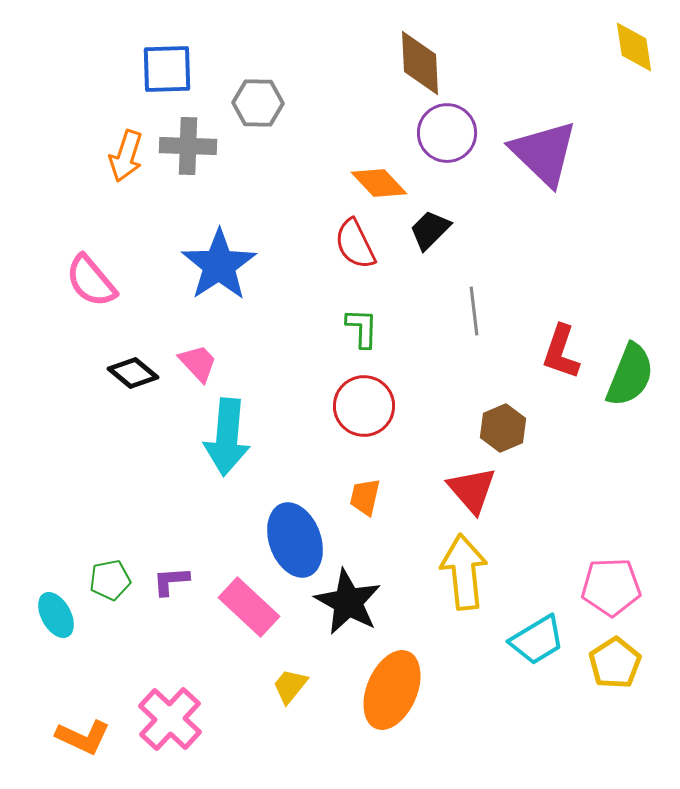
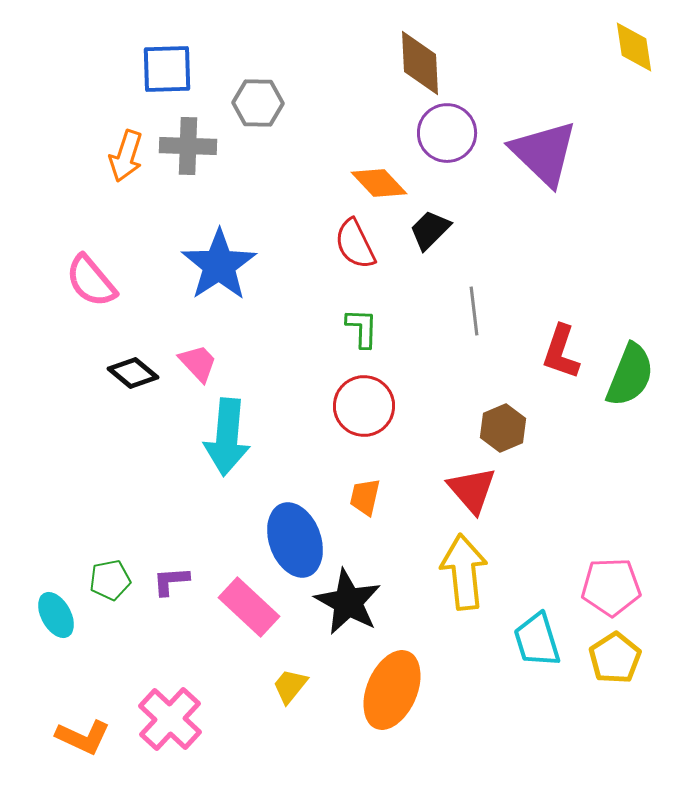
cyan trapezoid: rotated 104 degrees clockwise
yellow pentagon: moved 5 px up
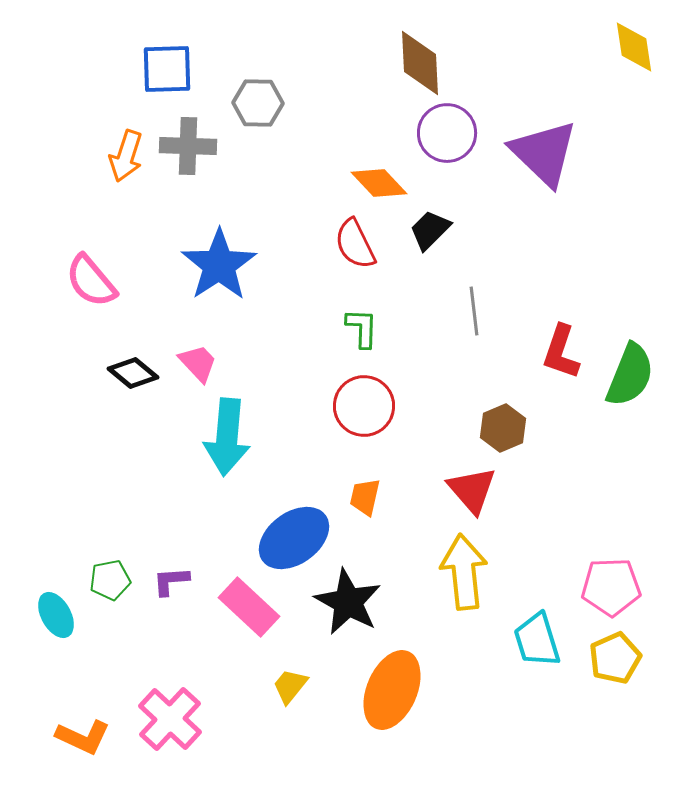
blue ellipse: moved 1 px left, 2 px up; rotated 74 degrees clockwise
yellow pentagon: rotated 9 degrees clockwise
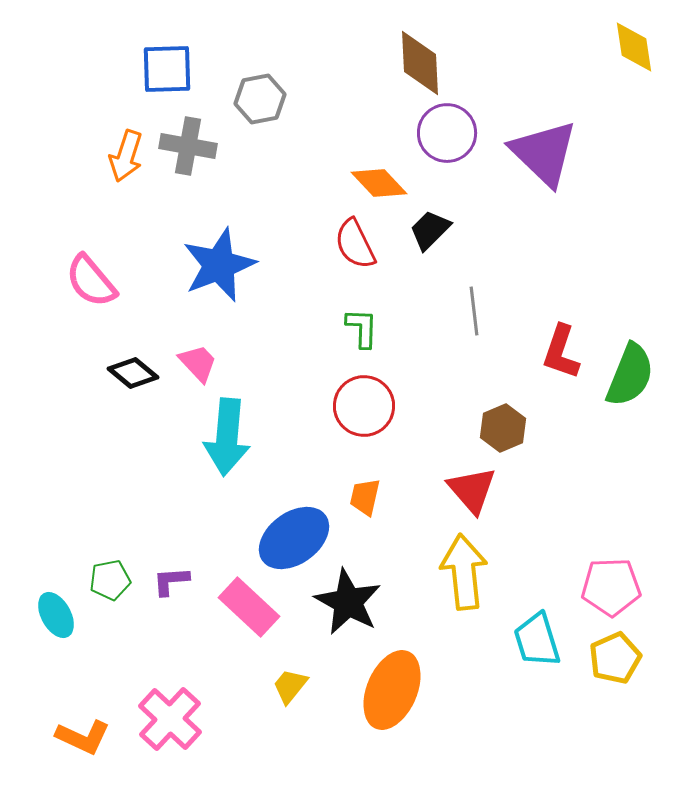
gray hexagon: moved 2 px right, 4 px up; rotated 12 degrees counterclockwise
gray cross: rotated 8 degrees clockwise
blue star: rotated 12 degrees clockwise
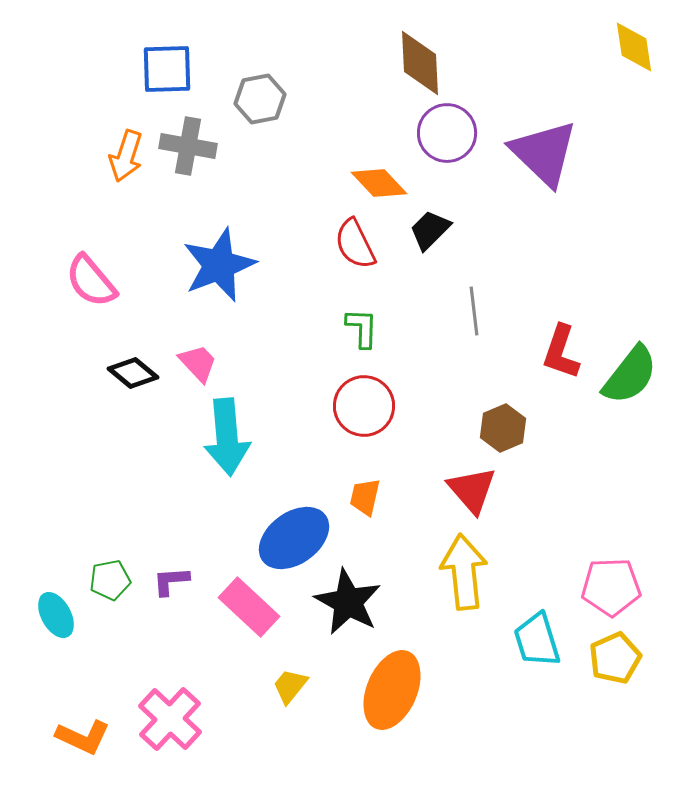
green semicircle: rotated 16 degrees clockwise
cyan arrow: rotated 10 degrees counterclockwise
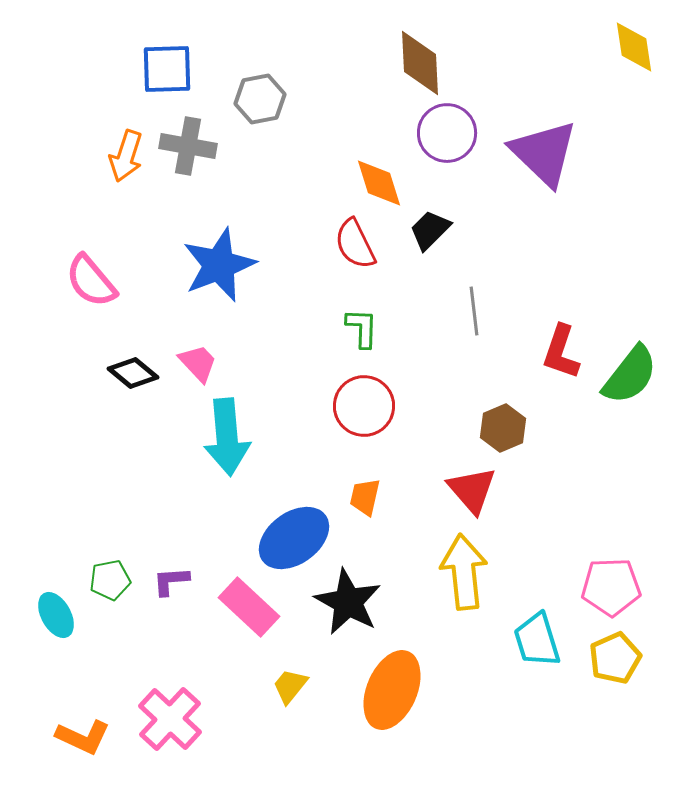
orange diamond: rotated 26 degrees clockwise
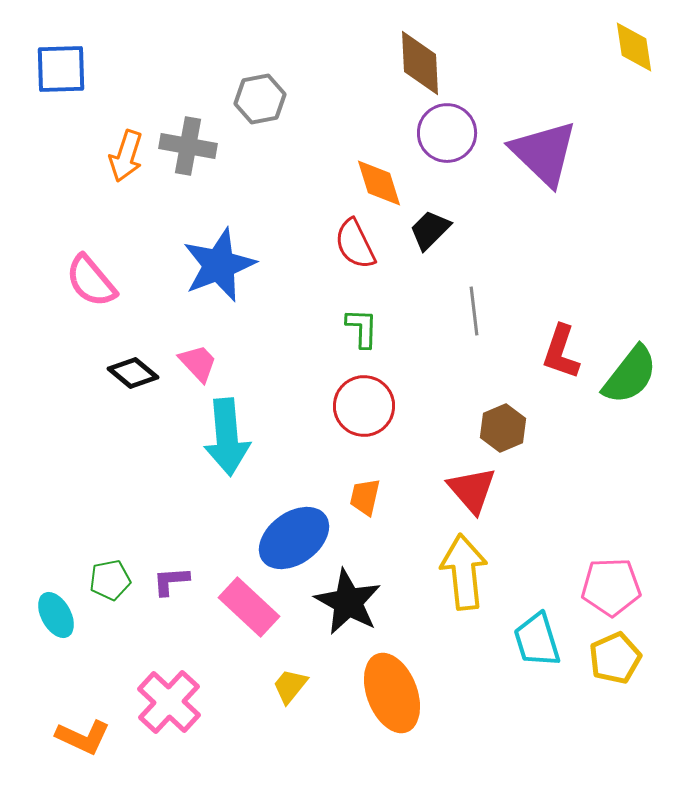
blue square: moved 106 px left
orange ellipse: moved 3 px down; rotated 44 degrees counterclockwise
pink cross: moved 1 px left, 17 px up
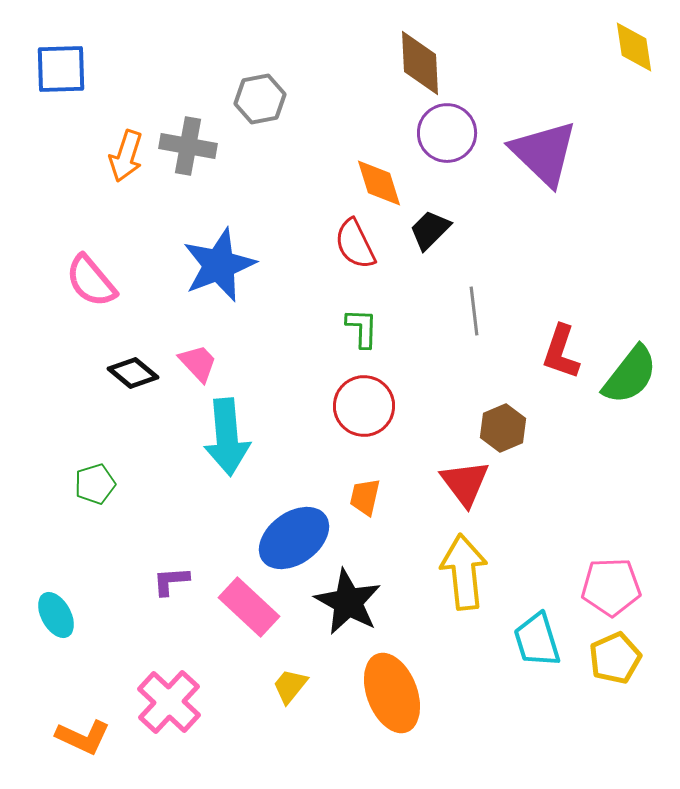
red triangle: moved 7 px left, 7 px up; rotated 4 degrees clockwise
green pentagon: moved 15 px left, 96 px up; rotated 6 degrees counterclockwise
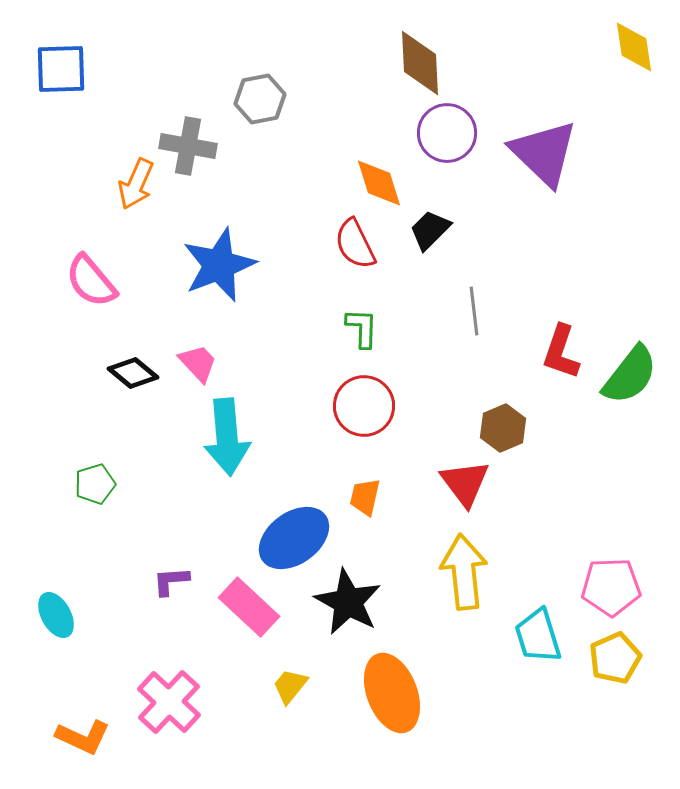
orange arrow: moved 10 px right, 28 px down; rotated 6 degrees clockwise
cyan trapezoid: moved 1 px right, 4 px up
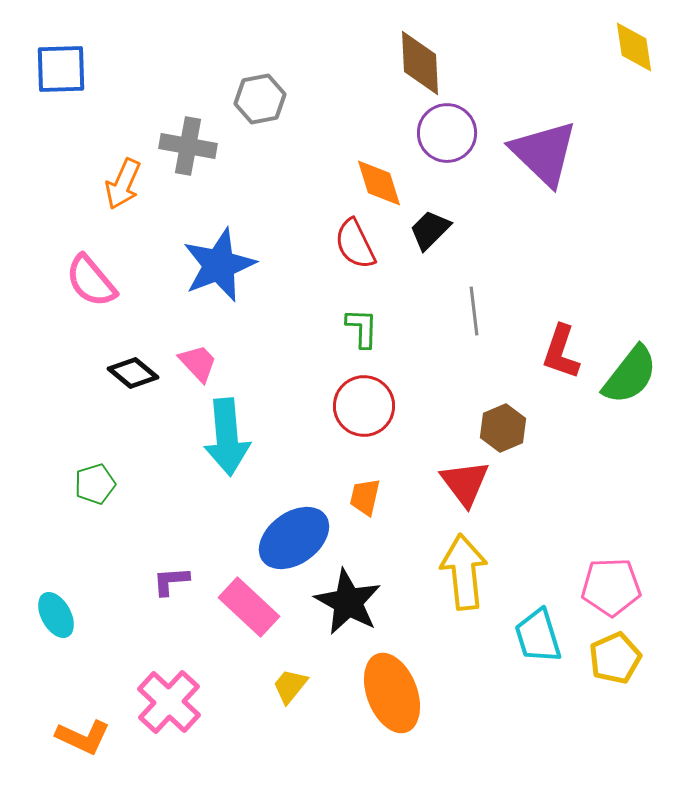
orange arrow: moved 13 px left
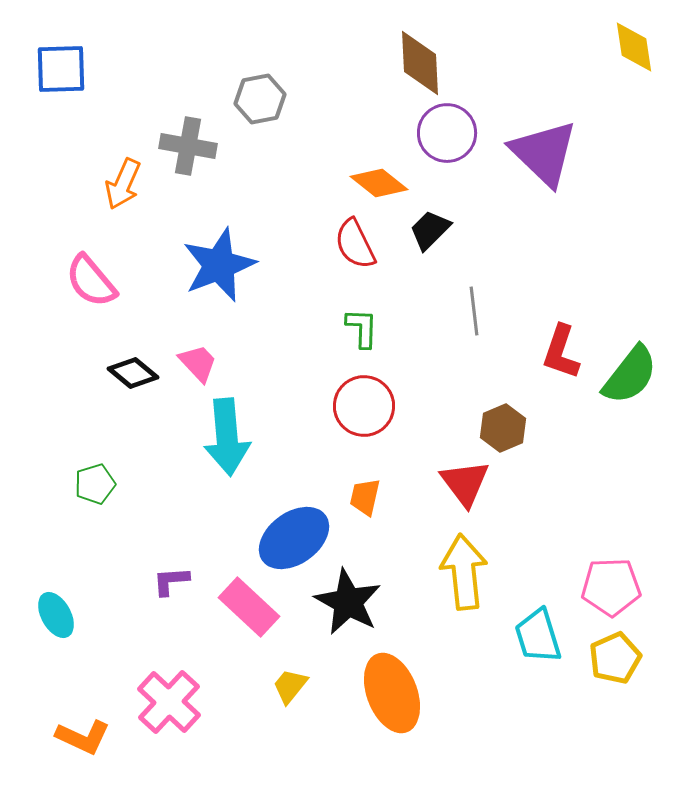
orange diamond: rotated 34 degrees counterclockwise
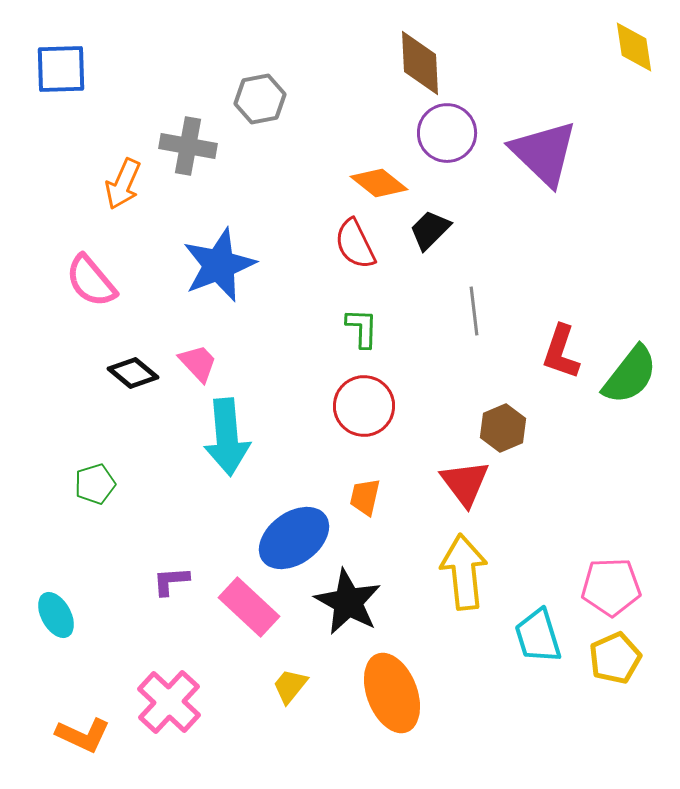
orange L-shape: moved 2 px up
